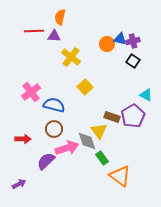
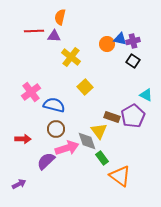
brown circle: moved 2 px right
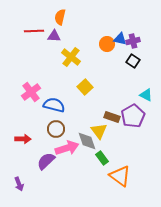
purple arrow: rotated 96 degrees clockwise
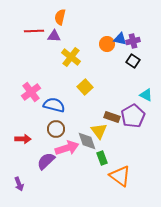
green rectangle: rotated 16 degrees clockwise
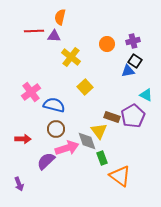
blue triangle: moved 8 px right, 32 px down; rotated 24 degrees counterclockwise
black square: moved 2 px right
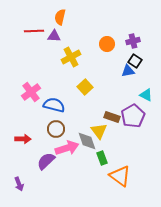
yellow cross: rotated 24 degrees clockwise
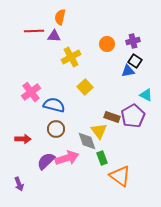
pink arrow: moved 10 px down
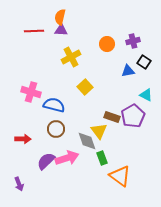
purple triangle: moved 7 px right, 6 px up
black square: moved 9 px right, 1 px down
pink cross: rotated 36 degrees counterclockwise
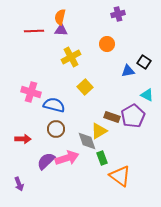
purple cross: moved 15 px left, 27 px up
cyan triangle: moved 1 px right
yellow triangle: rotated 36 degrees clockwise
